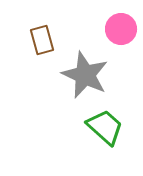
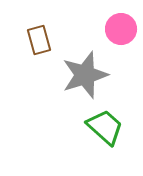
brown rectangle: moved 3 px left
gray star: rotated 30 degrees clockwise
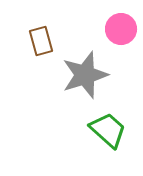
brown rectangle: moved 2 px right, 1 px down
green trapezoid: moved 3 px right, 3 px down
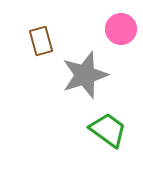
green trapezoid: rotated 6 degrees counterclockwise
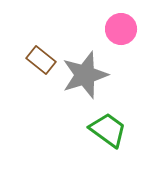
brown rectangle: moved 19 px down; rotated 36 degrees counterclockwise
